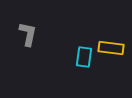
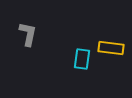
cyan rectangle: moved 2 px left, 2 px down
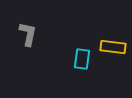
yellow rectangle: moved 2 px right, 1 px up
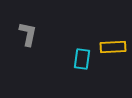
yellow rectangle: rotated 10 degrees counterclockwise
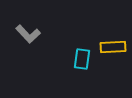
gray L-shape: rotated 125 degrees clockwise
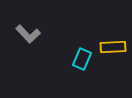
cyan rectangle: rotated 15 degrees clockwise
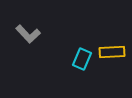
yellow rectangle: moved 1 px left, 5 px down
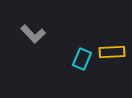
gray L-shape: moved 5 px right
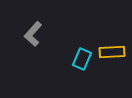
gray L-shape: rotated 85 degrees clockwise
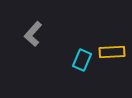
cyan rectangle: moved 1 px down
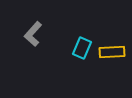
cyan rectangle: moved 12 px up
